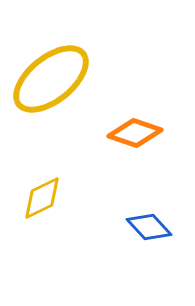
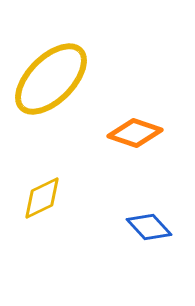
yellow ellipse: rotated 6 degrees counterclockwise
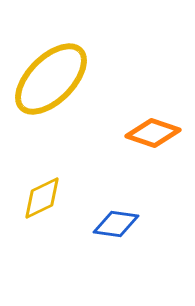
orange diamond: moved 18 px right
blue diamond: moved 33 px left, 3 px up; rotated 39 degrees counterclockwise
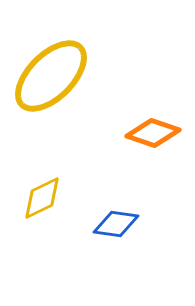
yellow ellipse: moved 3 px up
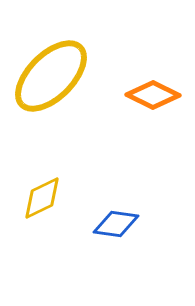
orange diamond: moved 38 px up; rotated 8 degrees clockwise
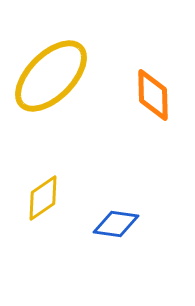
orange diamond: rotated 62 degrees clockwise
yellow diamond: moved 1 px right; rotated 9 degrees counterclockwise
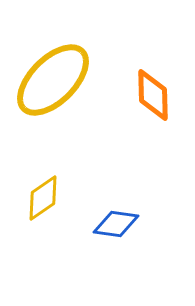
yellow ellipse: moved 2 px right, 4 px down
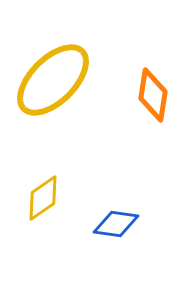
orange diamond: rotated 10 degrees clockwise
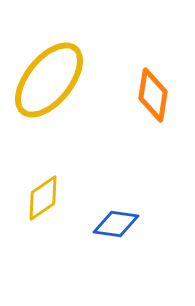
yellow ellipse: moved 4 px left; rotated 6 degrees counterclockwise
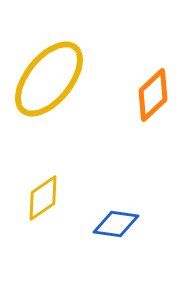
yellow ellipse: moved 1 px up
orange diamond: rotated 38 degrees clockwise
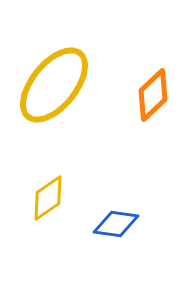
yellow ellipse: moved 5 px right, 6 px down
yellow diamond: moved 5 px right
